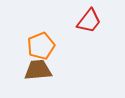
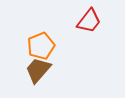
brown trapezoid: rotated 44 degrees counterclockwise
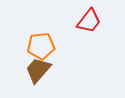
orange pentagon: rotated 16 degrees clockwise
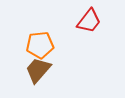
orange pentagon: moved 1 px left, 1 px up
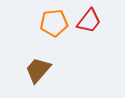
orange pentagon: moved 14 px right, 22 px up
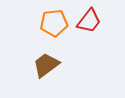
brown trapezoid: moved 8 px right, 5 px up; rotated 12 degrees clockwise
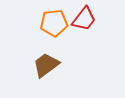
red trapezoid: moved 5 px left, 2 px up
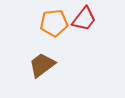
brown trapezoid: moved 4 px left
